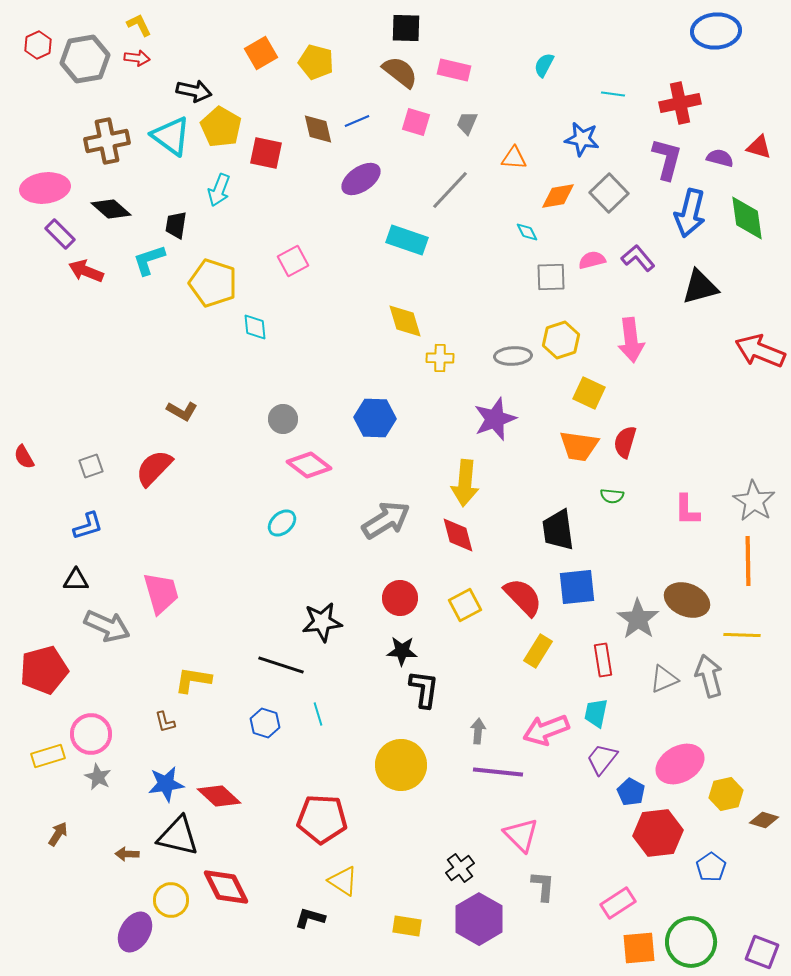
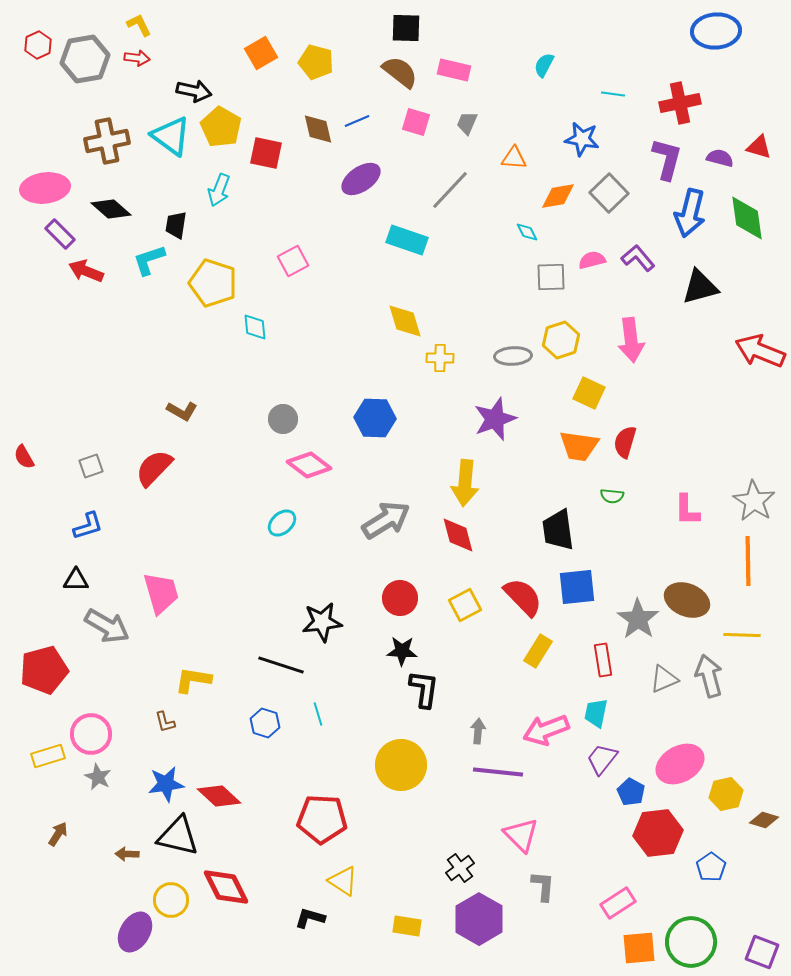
gray arrow at (107, 626): rotated 6 degrees clockwise
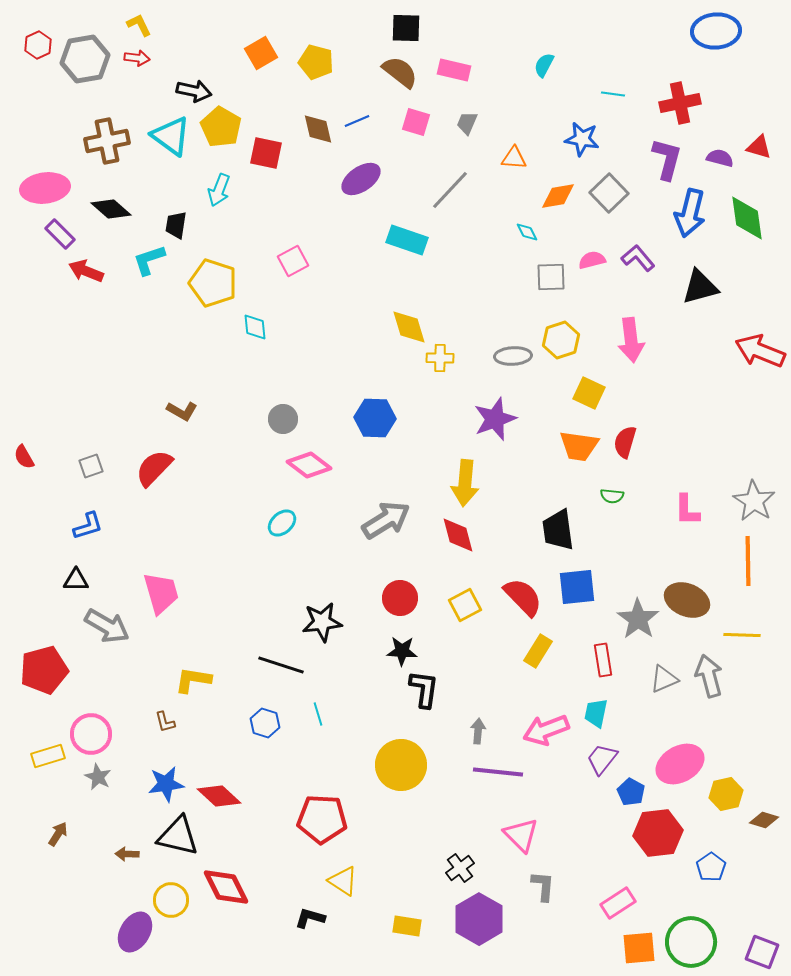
yellow diamond at (405, 321): moved 4 px right, 6 px down
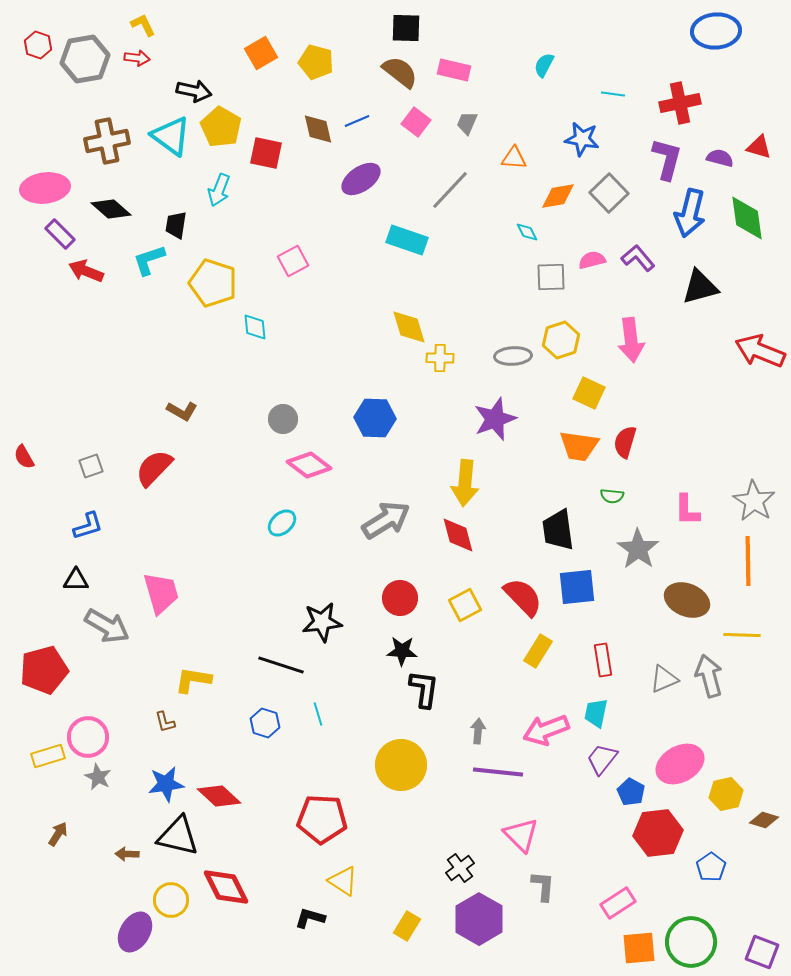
yellow L-shape at (139, 25): moved 4 px right
red hexagon at (38, 45): rotated 16 degrees counterclockwise
pink square at (416, 122): rotated 20 degrees clockwise
gray star at (638, 619): moved 70 px up
pink circle at (91, 734): moved 3 px left, 3 px down
yellow rectangle at (407, 926): rotated 68 degrees counterclockwise
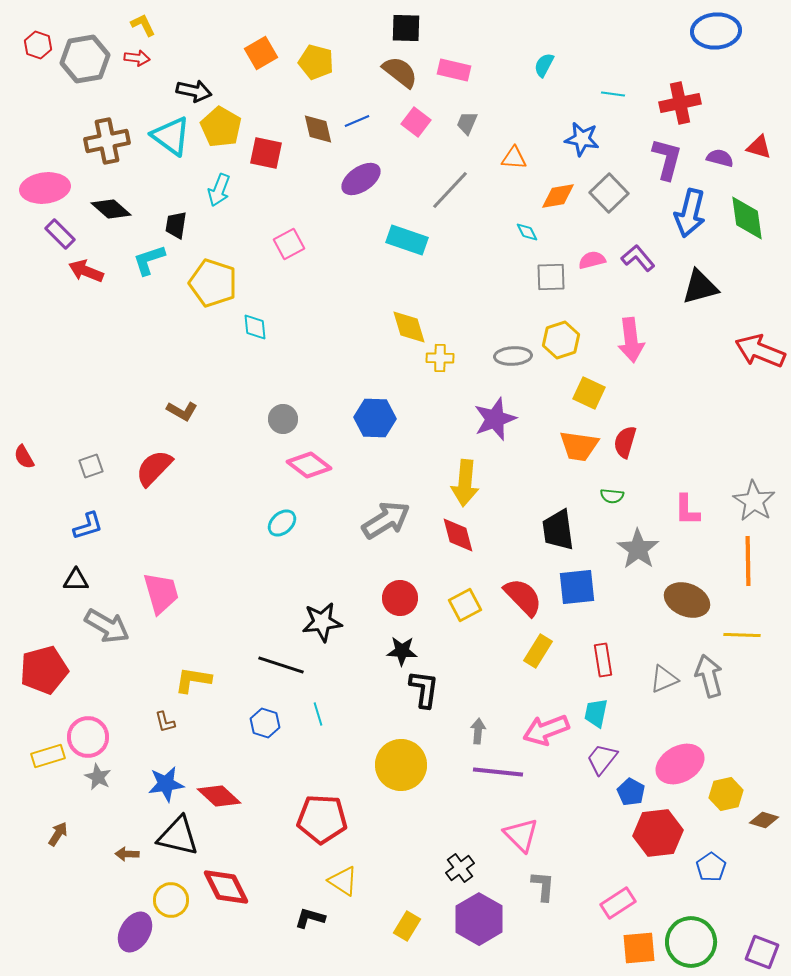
pink square at (293, 261): moved 4 px left, 17 px up
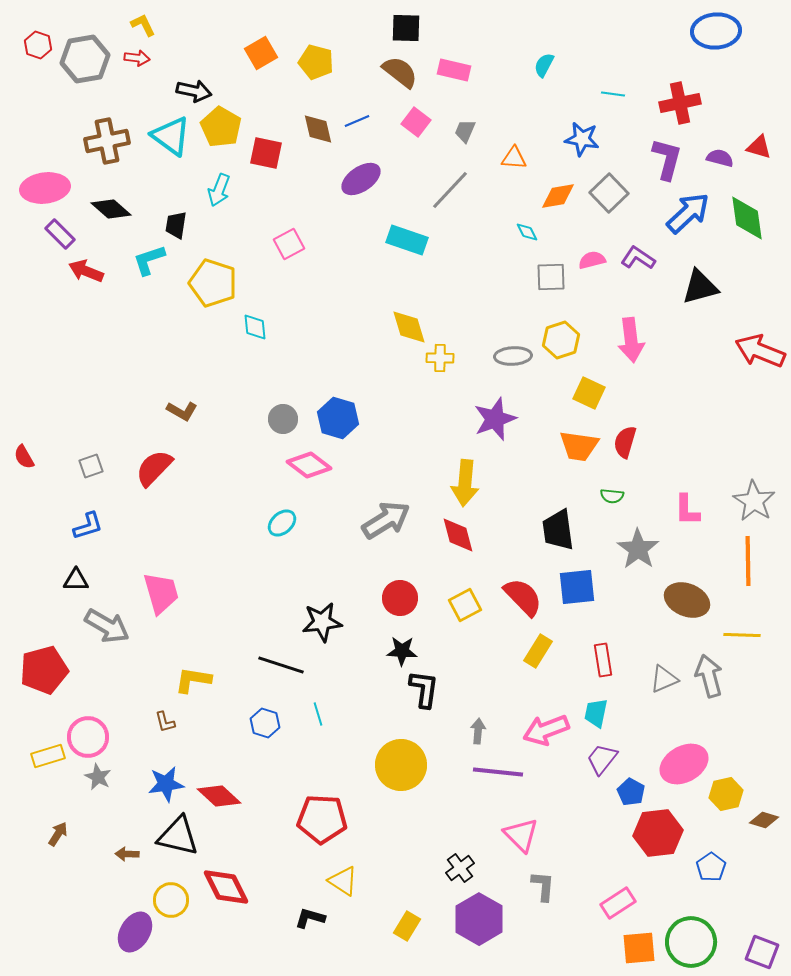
gray trapezoid at (467, 123): moved 2 px left, 8 px down
blue arrow at (690, 213): moved 2 px left; rotated 147 degrees counterclockwise
purple L-shape at (638, 258): rotated 16 degrees counterclockwise
blue hexagon at (375, 418): moved 37 px left; rotated 15 degrees clockwise
pink ellipse at (680, 764): moved 4 px right
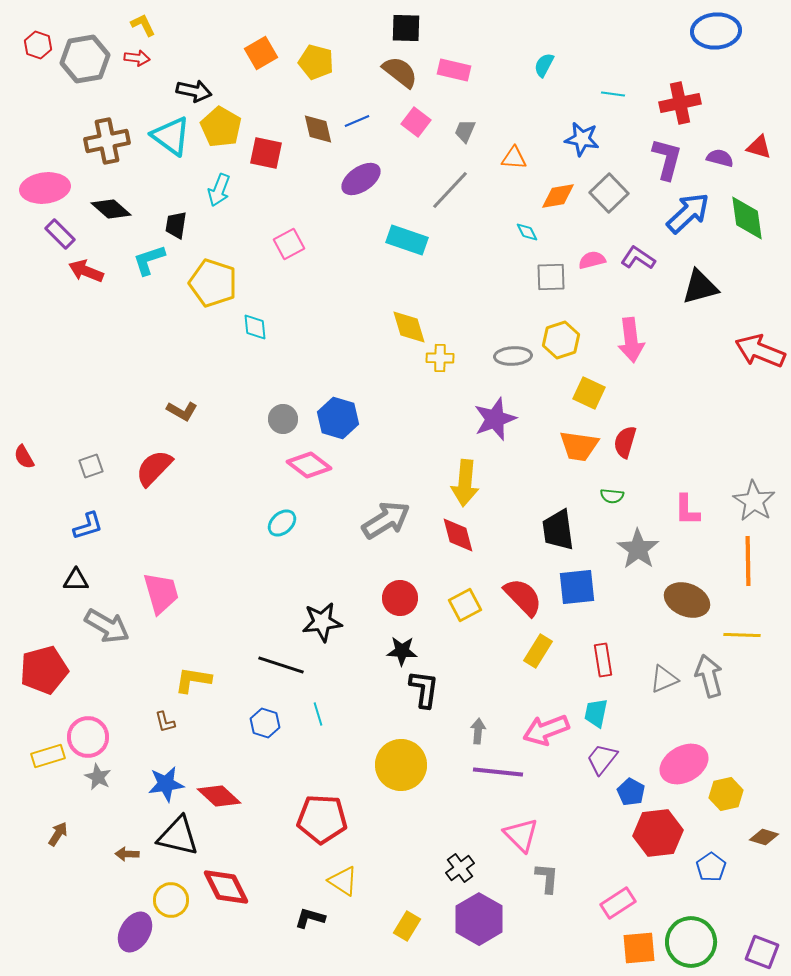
brown diamond at (764, 820): moved 17 px down
gray L-shape at (543, 886): moved 4 px right, 8 px up
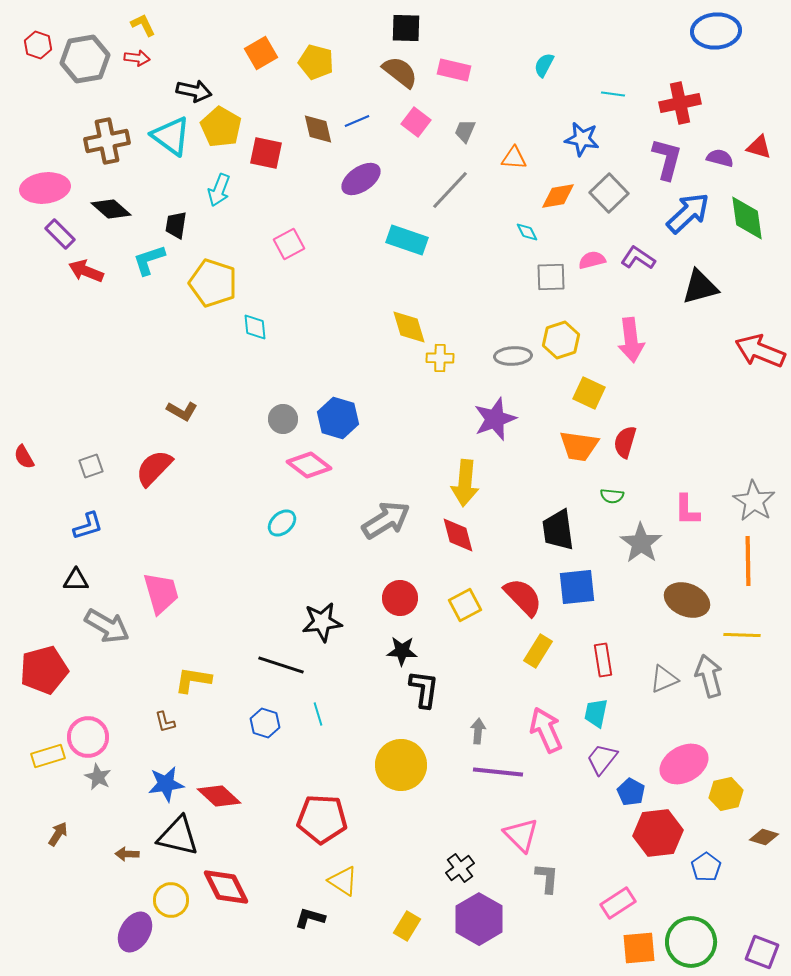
gray star at (638, 549): moved 3 px right, 6 px up
pink arrow at (546, 730): rotated 87 degrees clockwise
blue pentagon at (711, 867): moved 5 px left
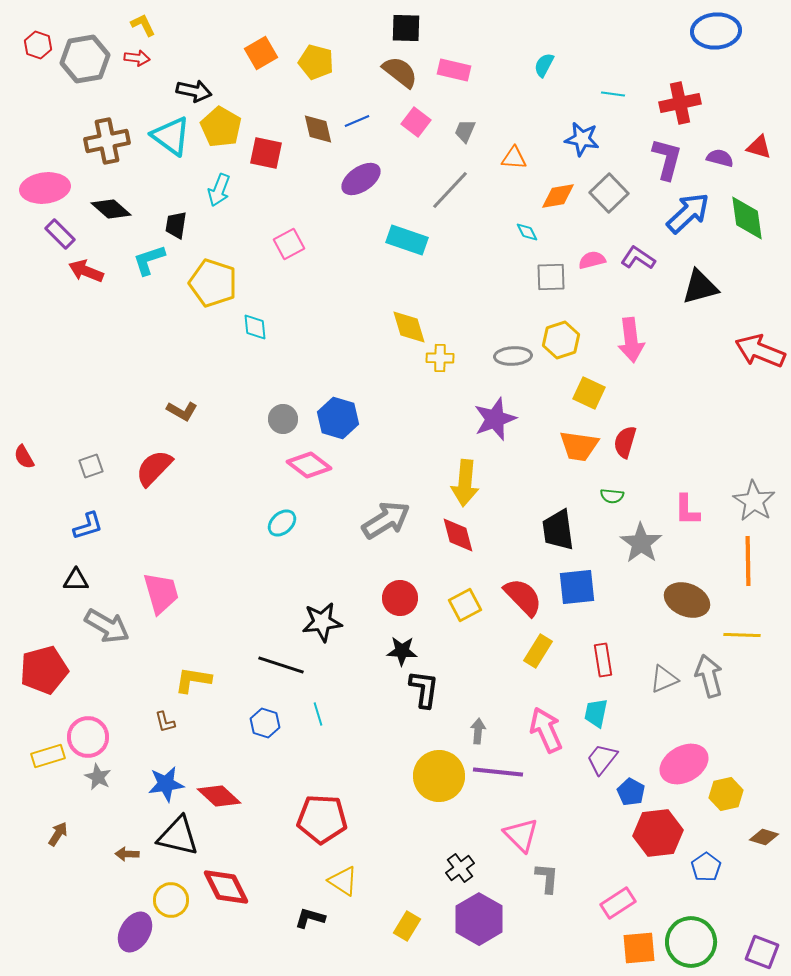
yellow circle at (401, 765): moved 38 px right, 11 px down
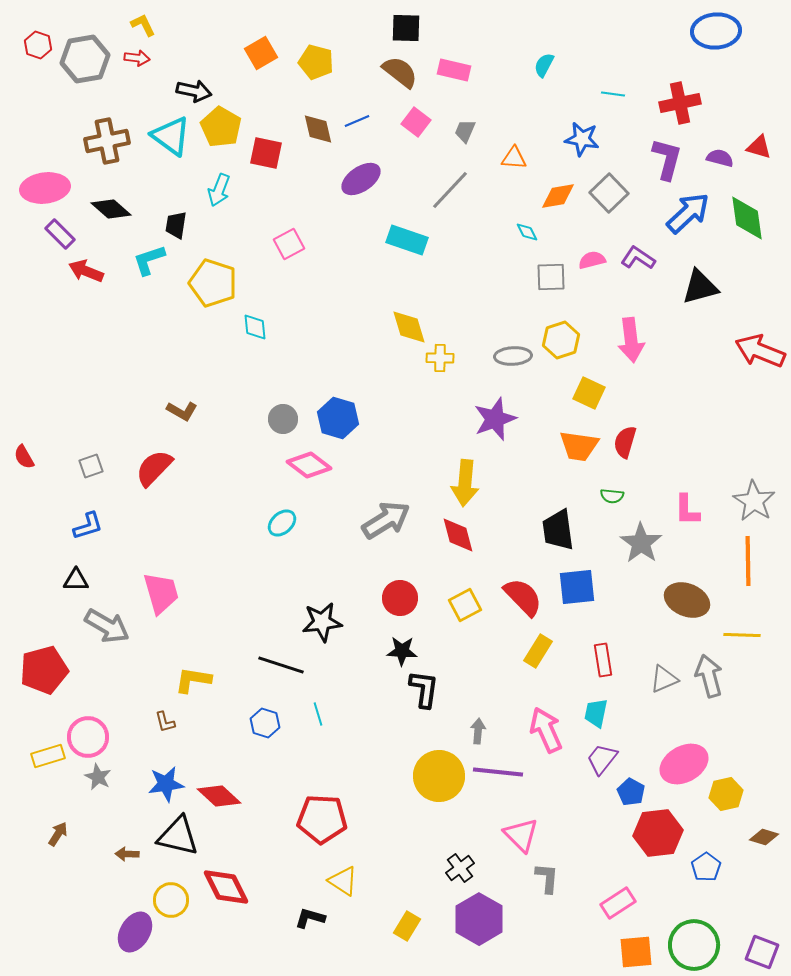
green circle at (691, 942): moved 3 px right, 3 px down
orange square at (639, 948): moved 3 px left, 4 px down
